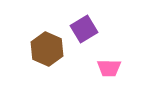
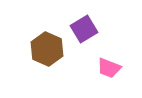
pink trapezoid: rotated 20 degrees clockwise
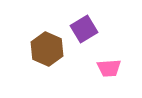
pink trapezoid: rotated 25 degrees counterclockwise
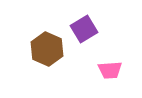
pink trapezoid: moved 1 px right, 2 px down
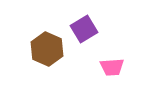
pink trapezoid: moved 2 px right, 3 px up
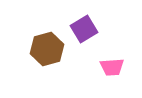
brown hexagon: rotated 20 degrees clockwise
